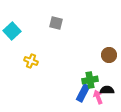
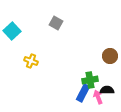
gray square: rotated 16 degrees clockwise
brown circle: moved 1 px right, 1 px down
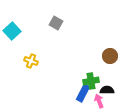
green cross: moved 1 px right, 1 px down
pink arrow: moved 1 px right, 4 px down
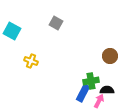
cyan square: rotated 18 degrees counterclockwise
pink arrow: rotated 48 degrees clockwise
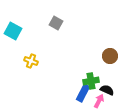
cyan square: moved 1 px right
black semicircle: rotated 24 degrees clockwise
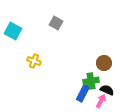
brown circle: moved 6 px left, 7 px down
yellow cross: moved 3 px right
pink arrow: moved 2 px right
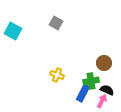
yellow cross: moved 23 px right, 14 px down
pink arrow: moved 1 px right
